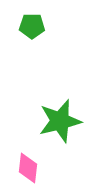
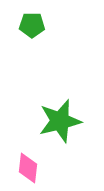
green pentagon: moved 1 px up
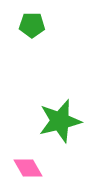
pink diamond: rotated 36 degrees counterclockwise
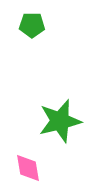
pink diamond: rotated 20 degrees clockwise
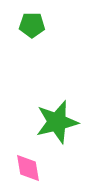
green star: moved 3 px left, 1 px down
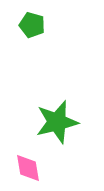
green pentagon: rotated 15 degrees clockwise
